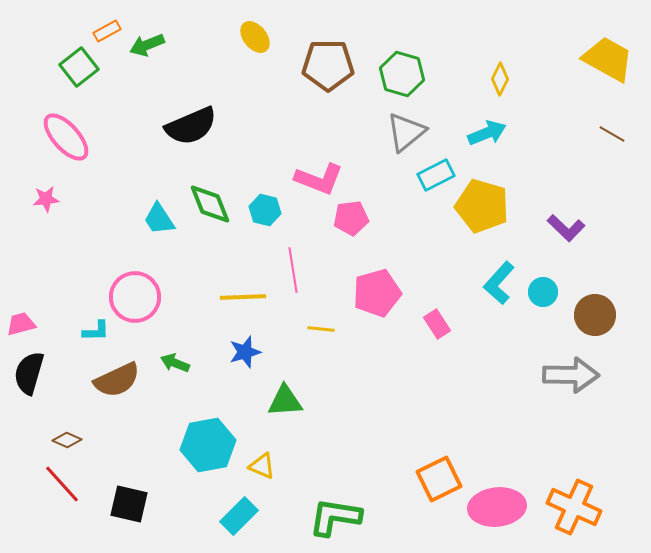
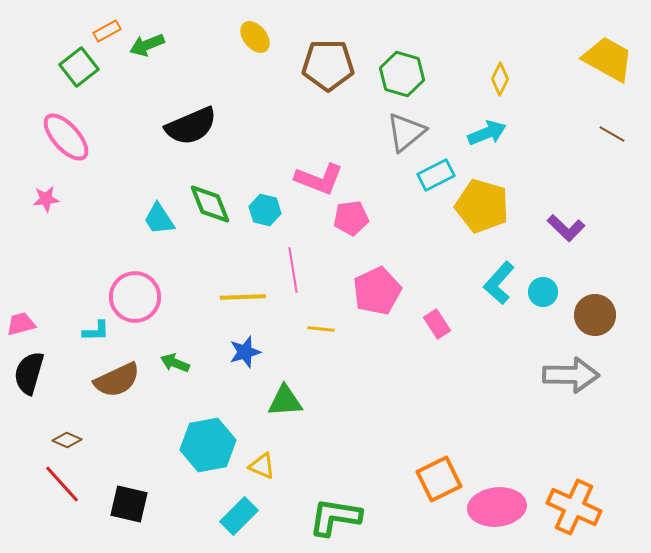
pink pentagon at (377, 293): moved 2 px up; rotated 9 degrees counterclockwise
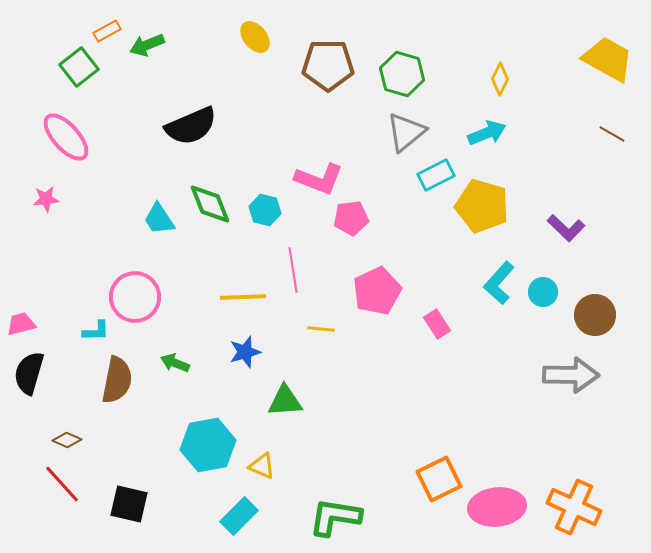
brown semicircle at (117, 380): rotated 54 degrees counterclockwise
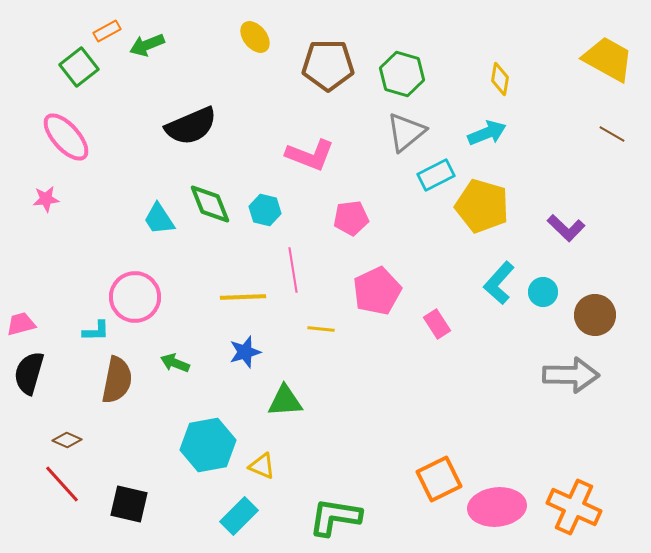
yellow diamond at (500, 79): rotated 16 degrees counterclockwise
pink L-shape at (319, 179): moved 9 px left, 24 px up
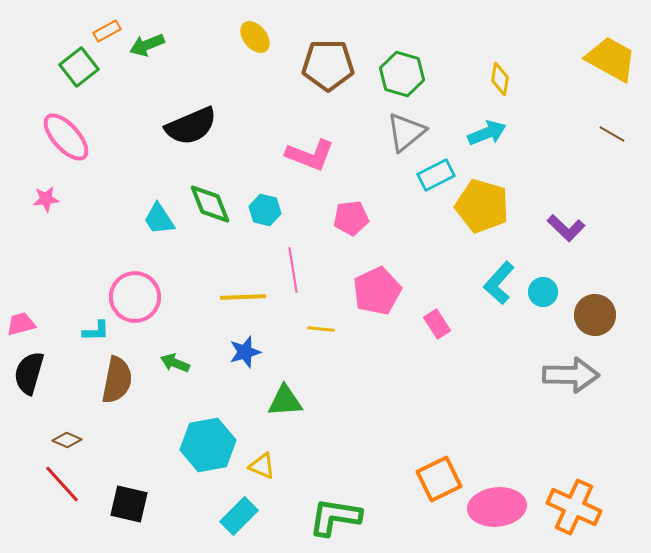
yellow trapezoid at (608, 59): moved 3 px right
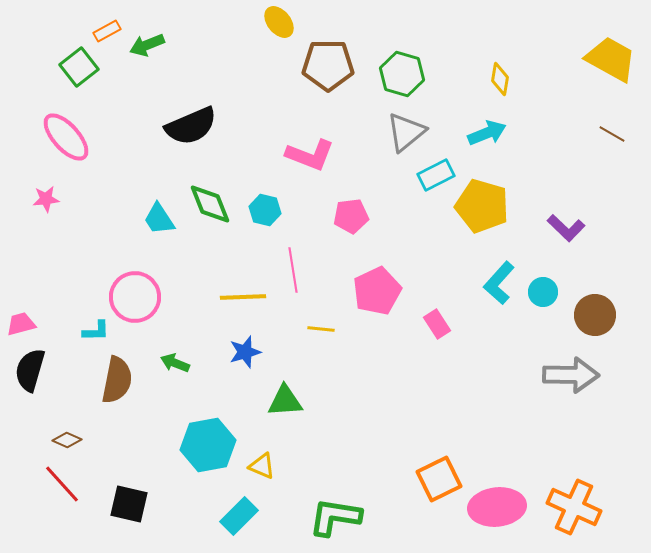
yellow ellipse at (255, 37): moved 24 px right, 15 px up
pink pentagon at (351, 218): moved 2 px up
black semicircle at (29, 373): moved 1 px right, 3 px up
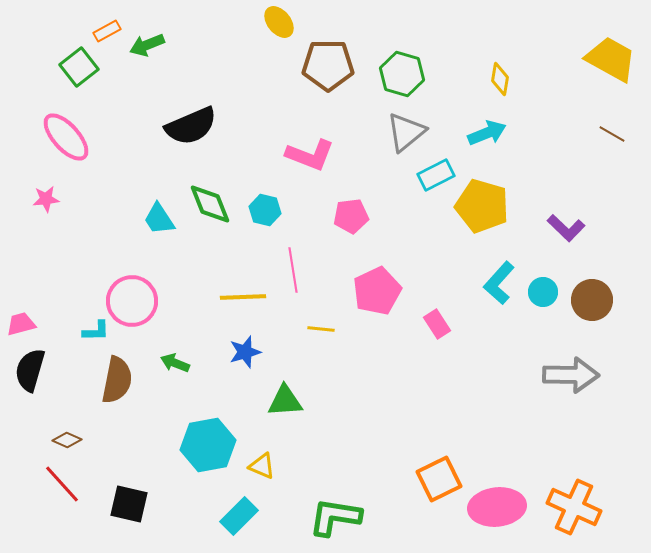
pink circle at (135, 297): moved 3 px left, 4 px down
brown circle at (595, 315): moved 3 px left, 15 px up
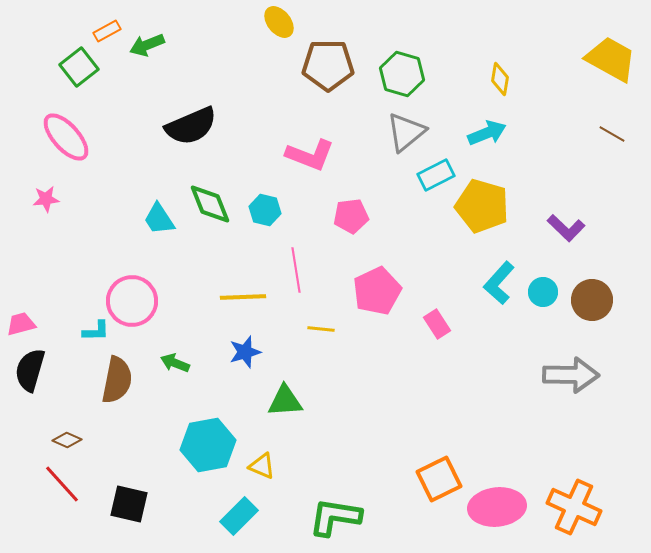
pink line at (293, 270): moved 3 px right
